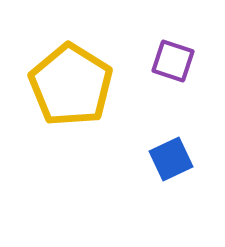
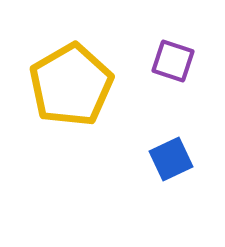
yellow pentagon: rotated 10 degrees clockwise
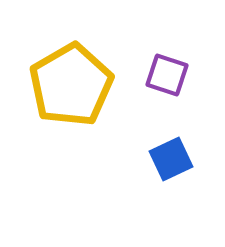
purple square: moved 6 px left, 14 px down
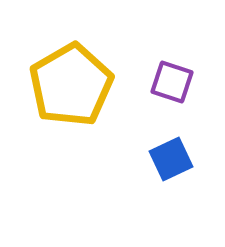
purple square: moved 5 px right, 7 px down
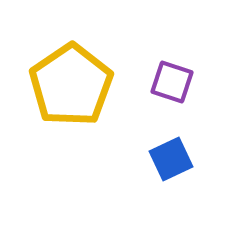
yellow pentagon: rotated 4 degrees counterclockwise
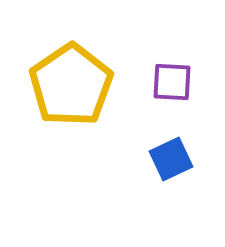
purple square: rotated 15 degrees counterclockwise
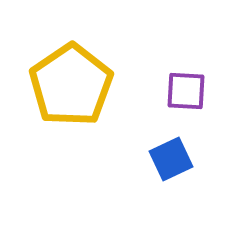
purple square: moved 14 px right, 9 px down
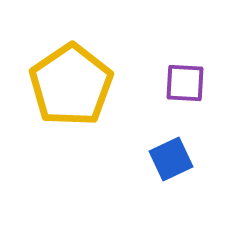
purple square: moved 1 px left, 8 px up
